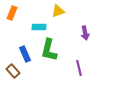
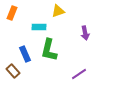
purple line: moved 6 px down; rotated 70 degrees clockwise
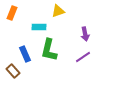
purple arrow: moved 1 px down
purple line: moved 4 px right, 17 px up
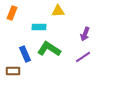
yellow triangle: rotated 16 degrees clockwise
purple arrow: rotated 32 degrees clockwise
green L-shape: moved 1 px up; rotated 110 degrees clockwise
brown rectangle: rotated 48 degrees counterclockwise
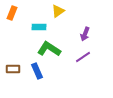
yellow triangle: rotated 32 degrees counterclockwise
blue rectangle: moved 12 px right, 17 px down
brown rectangle: moved 2 px up
